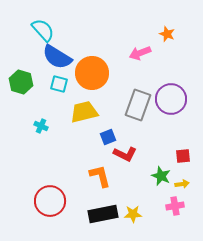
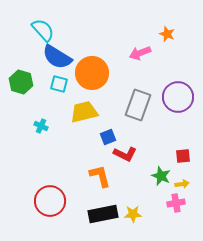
purple circle: moved 7 px right, 2 px up
pink cross: moved 1 px right, 3 px up
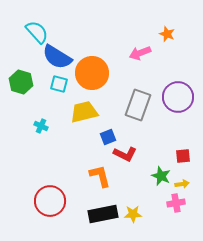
cyan semicircle: moved 6 px left, 2 px down
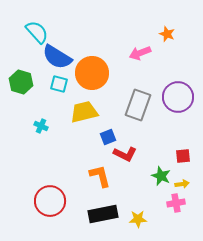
yellow star: moved 5 px right, 5 px down
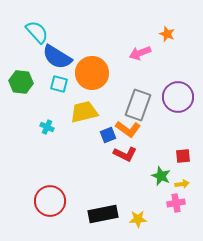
green hexagon: rotated 10 degrees counterclockwise
cyan cross: moved 6 px right, 1 px down
blue square: moved 2 px up
orange L-shape: moved 28 px right, 47 px up; rotated 140 degrees clockwise
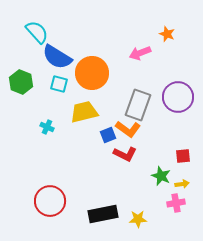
green hexagon: rotated 15 degrees clockwise
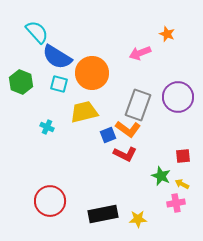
yellow arrow: rotated 144 degrees counterclockwise
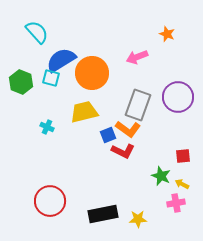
pink arrow: moved 3 px left, 4 px down
blue semicircle: moved 4 px right, 3 px down; rotated 116 degrees clockwise
cyan square: moved 8 px left, 6 px up
red L-shape: moved 2 px left, 3 px up
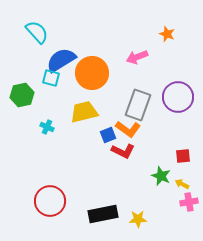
green hexagon: moved 1 px right, 13 px down; rotated 25 degrees clockwise
pink cross: moved 13 px right, 1 px up
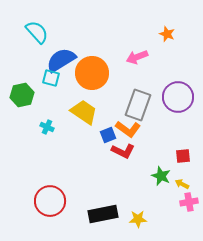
yellow trapezoid: rotated 48 degrees clockwise
